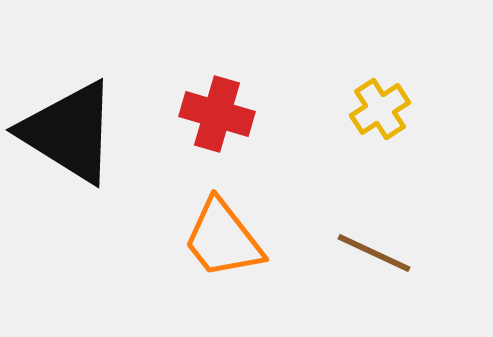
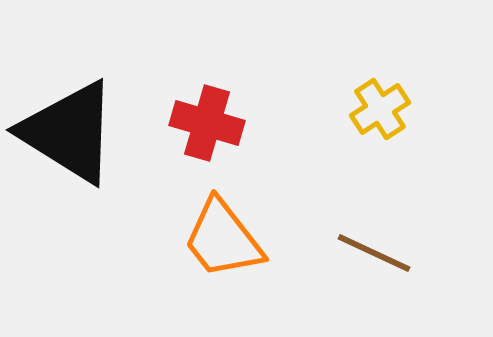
red cross: moved 10 px left, 9 px down
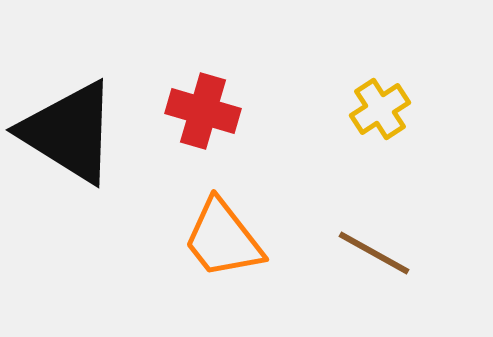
red cross: moved 4 px left, 12 px up
brown line: rotated 4 degrees clockwise
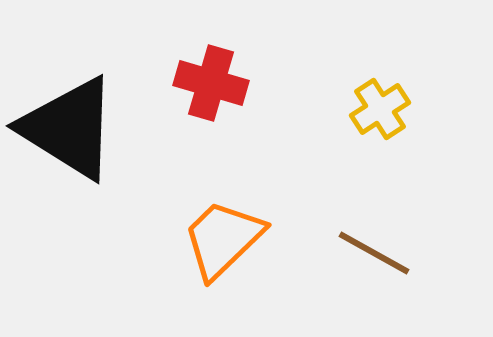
red cross: moved 8 px right, 28 px up
black triangle: moved 4 px up
orange trapezoid: rotated 84 degrees clockwise
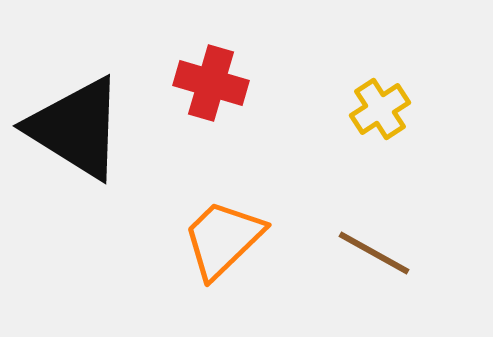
black triangle: moved 7 px right
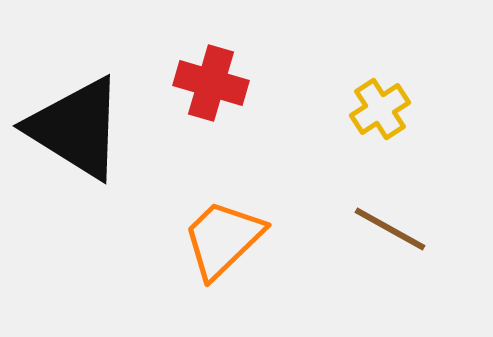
brown line: moved 16 px right, 24 px up
